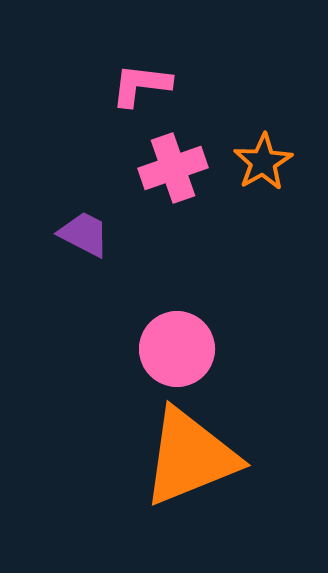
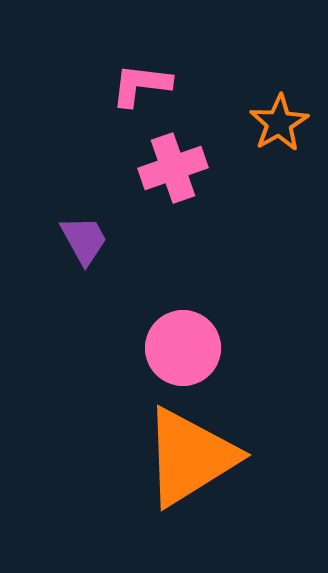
orange star: moved 16 px right, 39 px up
purple trapezoid: moved 6 px down; rotated 34 degrees clockwise
pink circle: moved 6 px right, 1 px up
orange triangle: rotated 10 degrees counterclockwise
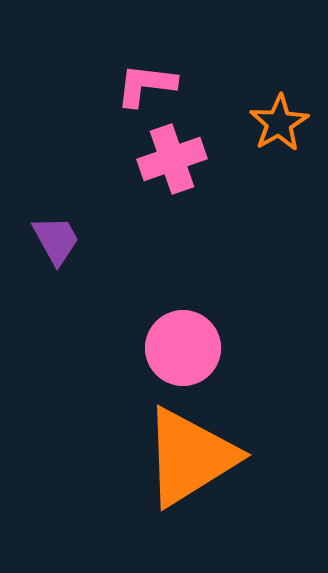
pink L-shape: moved 5 px right
pink cross: moved 1 px left, 9 px up
purple trapezoid: moved 28 px left
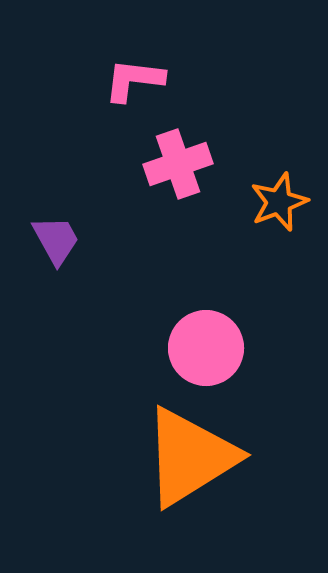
pink L-shape: moved 12 px left, 5 px up
orange star: moved 79 px down; rotated 10 degrees clockwise
pink cross: moved 6 px right, 5 px down
pink circle: moved 23 px right
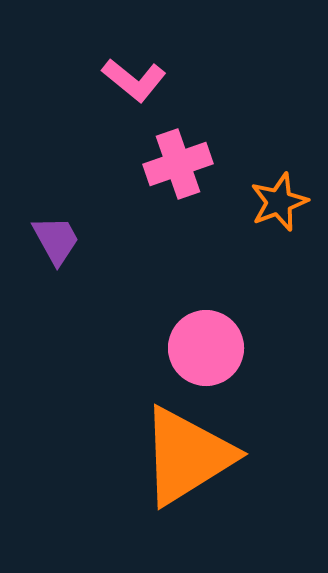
pink L-shape: rotated 148 degrees counterclockwise
orange triangle: moved 3 px left, 1 px up
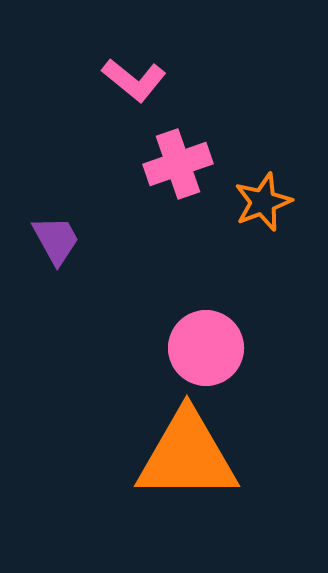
orange star: moved 16 px left
orange triangle: rotated 32 degrees clockwise
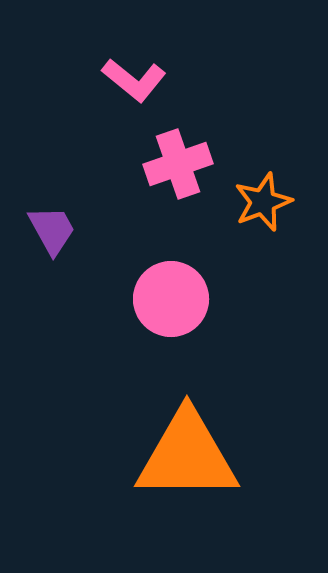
purple trapezoid: moved 4 px left, 10 px up
pink circle: moved 35 px left, 49 px up
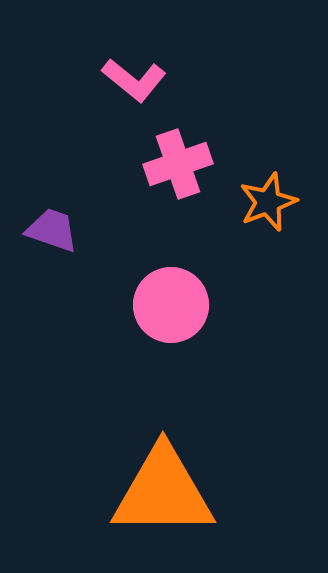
orange star: moved 5 px right
purple trapezoid: rotated 42 degrees counterclockwise
pink circle: moved 6 px down
orange triangle: moved 24 px left, 36 px down
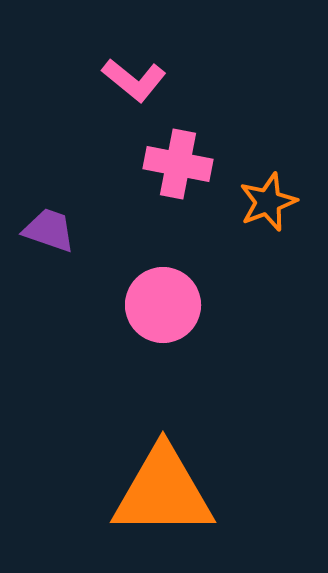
pink cross: rotated 30 degrees clockwise
purple trapezoid: moved 3 px left
pink circle: moved 8 px left
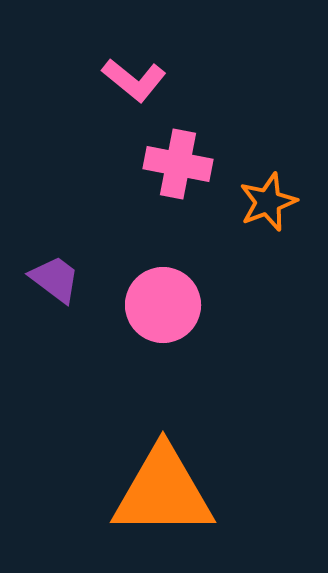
purple trapezoid: moved 6 px right, 49 px down; rotated 18 degrees clockwise
